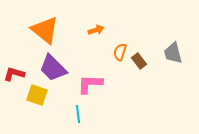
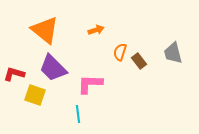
yellow square: moved 2 px left
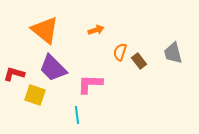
cyan line: moved 1 px left, 1 px down
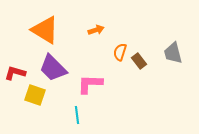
orange triangle: rotated 8 degrees counterclockwise
red L-shape: moved 1 px right, 1 px up
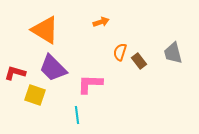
orange arrow: moved 5 px right, 8 px up
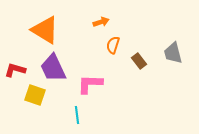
orange semicircle: moved 7 px left, 7 px up
purple trapezoid: rotated 20 degrees clockwise
red L-shape: moved 3 px up
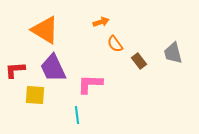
orange semicircle: moved 2 px right, 1 px up; rotated 54 degrees counterclockwise
red L-shape: rotated 20 degrees counterclockwise
yellow square: rotated 15 degrees counterclockwise
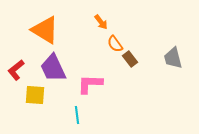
orange arrow: rotated 70 degrees clockwise
gray trapezoid: moved 5 px down
brown rectangle: moved 9 px left, 2 px up
red L-shape: moved 1 px right; rotated 35 degrees counterclockwise
